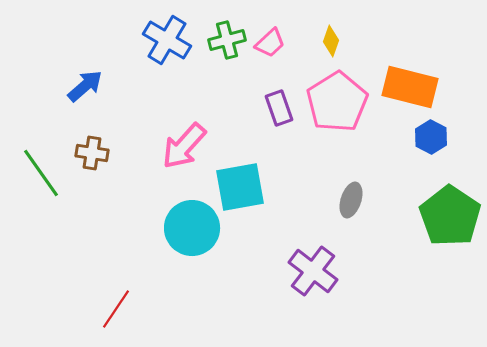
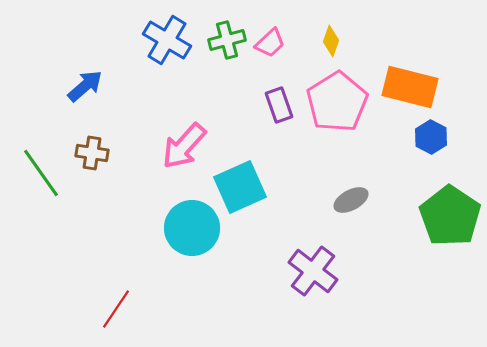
purple rectangle: moved 3 px up
cyan square: rotated 14 degrees counterclockwise
gray ellipse: rotated 44 degrees clockwise
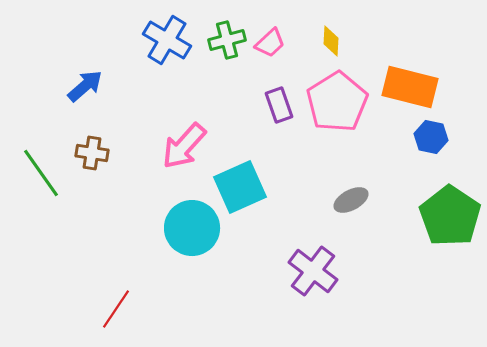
yellow diamond: rotated 16 degrees counterclockwise
blue hexagon: rotated 16 degrees counterclockwise
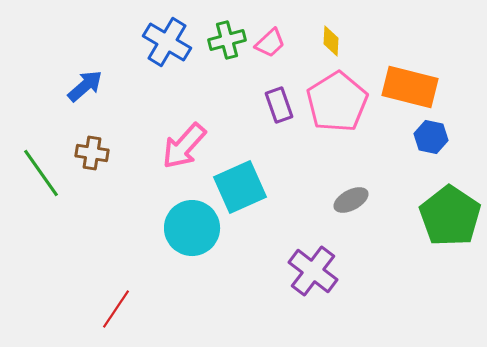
blue cross: moved 2 px down
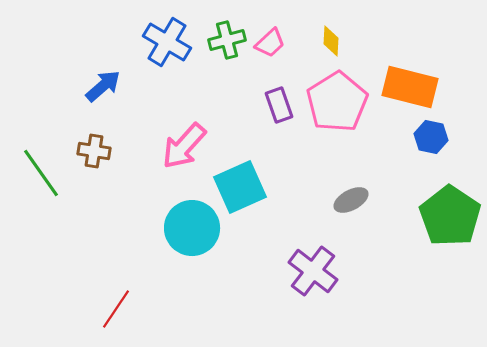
blue arrow: moved 18 px right
brown cross: moved 2 px right, 2 px up
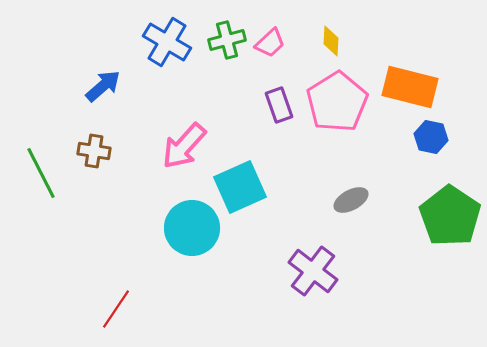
green line: rotated 8 degrees clockwise
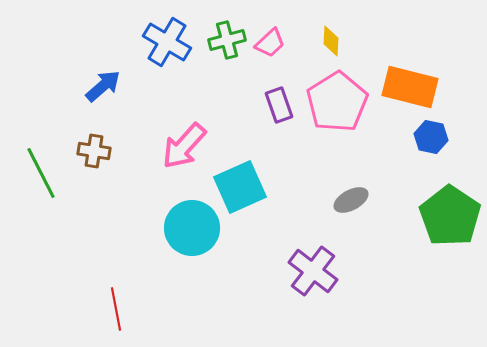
red line: rotated 45 degrees counterclockwise
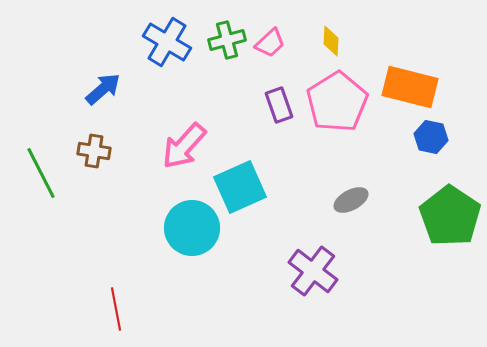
blue arrow: moved 3 px down
